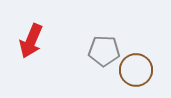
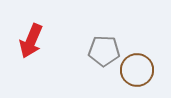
brown circle: moved 1 px right
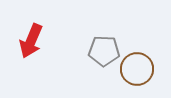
brown circle: moved 1 px up
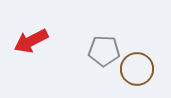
red arrow: rotated 40 degrees clockwise
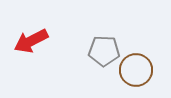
brown circle: moved 1 px left, 1 px down
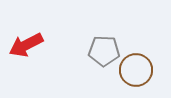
red arrow: moved 5 px left, 4 px down
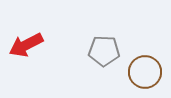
brown circle: moved 9 px right, 2 px down
